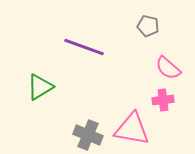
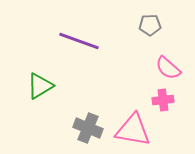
gray pentagon: moved 2 px right, 1 px up; rotated 15 degrees counterclockwise
purple line: moved 5 px left, 6 px up
green triangle: moved 1 px up
pink triangle: moved 1 px right, 1 px down
gray cross: moved 7 px up
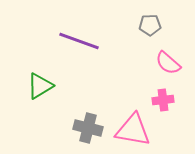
pink semicircle: moved 5 px up
gray cross: rotated 8 degrees counterclockwise
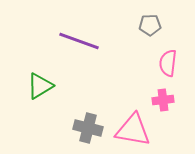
pink semicircle: rotated 56 degrees clockwise
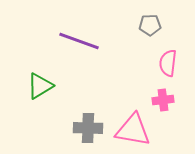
gray cross: rotated 12 degrees counterclockwise
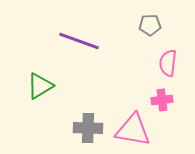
pink cross: moved 1 px left
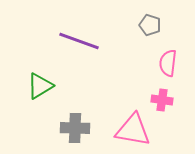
gray pentagon: rotated 20 degrees clockwise
pink cross: rotated 15 degrees clockwise
gray cross: moved 13 px left
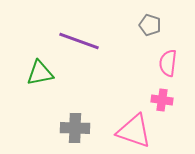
green triangle: moved 13 px up; rotated 20 degrees clockwise
pink triangle: moved 1 px right, 1 px down; rotated 9 degrees clockwise
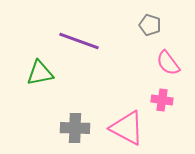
pink semicircle: rotated 44 degrees counterclockwise
pink triangle: moved 7 px left, 3 px up; rotated 9 degrees clockwise
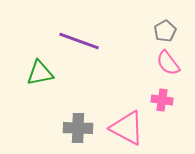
gray pentagon: moved 15 px right, 6 px down; rotated 25 degrees clockwise
gray cross: moved 3 px right
